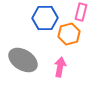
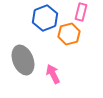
blue hexagon: rotated 20 degrees counterclockwise
gray ellipse: rotated 36 degrees clockwise
pink arrow: moved 7 px left, 7 px down; rotated 36 degrees counterclockwise
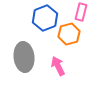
gray ellipse: moved 1 px right, 3 px up; rotated 16 degrees clockwise
pink arrow: moved 5 px right, 8 px up
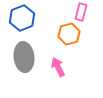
blue hexagon: moved 23 px left
pink arrow: moved 1 px down
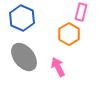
blue hexagon: rotated 15 degrees counterclockwise
orange hexagon: rotated 15 degrees counterclockwise
gray ellipse: rotated 32 degrees counterclockwise
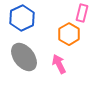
pink rectangle: moved 1 px right, 1 px down
blue hexagon: rotated 10 degrees clockwise
pink arrow: moved 1 px right, 3 px up
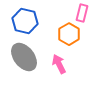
blue hexagon: moved 3 px right, 3 px down; rotated 20 degrees counterclockwise
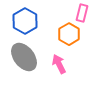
blue hexagon: rotated 15 degrees clockwise
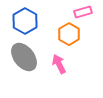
pink rectangle: moved 1 px right, 1 px up; rotated 60 degrees clockwise
